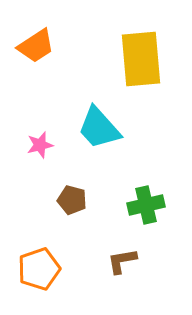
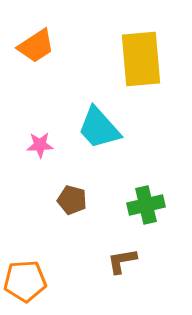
pink star: rotated 12 degrees clockwise
orange pentagon: moved 14 px left, 12 px down; rotated 15 degrees clockwise
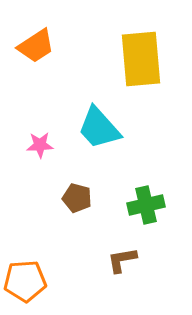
brown pentagon: moved 5 px right, 2 px up
brown L-shape: moved 1 px up
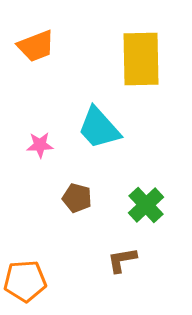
orange trapezoid: rotated 12 degrees clockwise
yellow rectangle: rotated 4 degrees clockwise
green cross: rotated 30 degrees counterclockwise
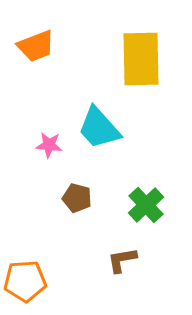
pink star: moved 9 px right; rotated 8 degrees clockwise
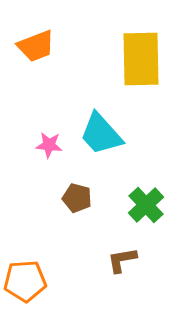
cyan trapezoid: moved 2 px right, 6 px down
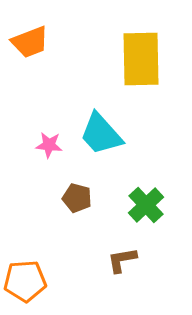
orange trapezoid: moved 6 px left, 4 px up
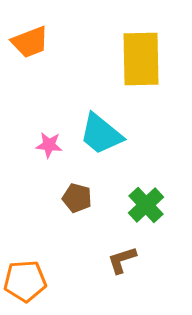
cyan trapezoid: rotated 9 degrees counterclockwise
brown L-shape: rotated 8 degrees counterclockwise
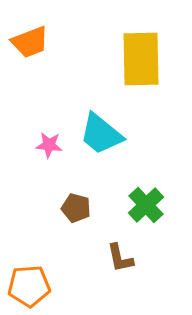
brown pentagon: moved 1 px left, 10 px down
brown L-shape: moved 2 px left, 2 px up; rotated 84 degrees counterclockwise
orange pentagon: moved 4 px right, 5 px down
